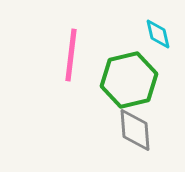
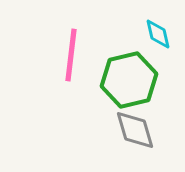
gray diamond: rotated 12 degrees counterclockwise
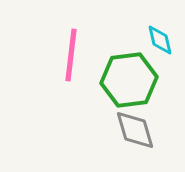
cyan diamond: moved 2 px right, 6 px down
green hexagon: rotated 6 degrees clockwise
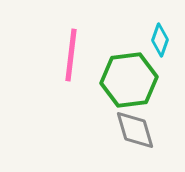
cyan diamond: rotated 32 degrees clockwise
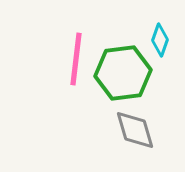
pink line: moved 5 px right, 4 px down
green hexagon: moved 6 px left, 7 px up
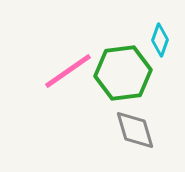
pink line: moved 8 px left, 12 px down; rotated 48 degrees clockwise
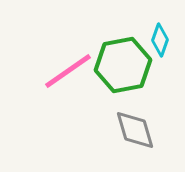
green hexagon: moved 8 px up; rotated 4 degrees counterclockwise
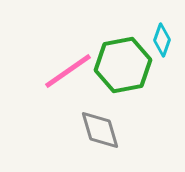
cyan diamond: moved 2 px right
gray diamond: moved 35 px left
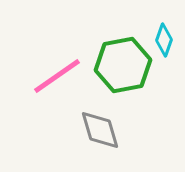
cyan diamond: moved 2 px right
pink line: moved 11 px left, 5 px down
